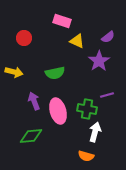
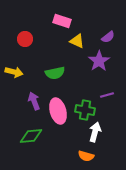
red circle: moved 1 px right, 1 px down
green cross: moved 2 px left, 1 px down
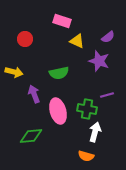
purple star: rotated 20 degrees counterclockwise
green semicircle: moved 4 px right
purple arrow: moved 7 px up
green cross: moved 2 px right, 1 px up
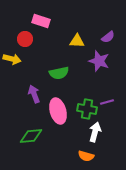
pink rectangle: moved 21 px left
yellow triangle: rotated 21 degrees counterclockwise
yellow arrow: moved 2 px left, 13 px up
purple line: moved 7 px down
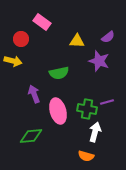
pink rectangle: moved 1 px right, 1 px down; rotated 18 degrees clockwise
red circle: moved 4 px left
yellow arrow: moved 1 px right, 2 px down
